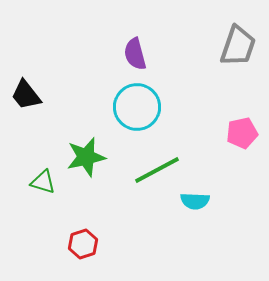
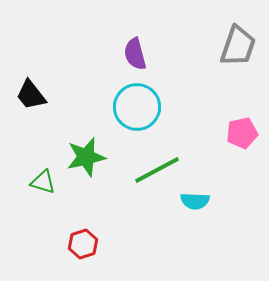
black trapezoid: moved 5 px right
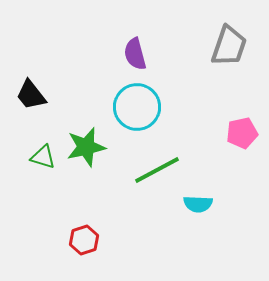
gray trapezoid: moved 9 px left
green star: moved 10 px up
green triangle: moved 25 px up
cyan semicircle: moved 3 px right, 3 px down
red hexagon: moved 1 px right, 4 px up
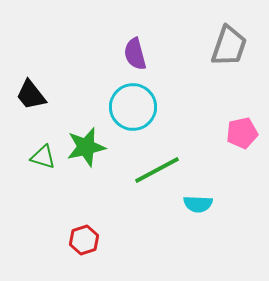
cyan circle: moved 4 px left
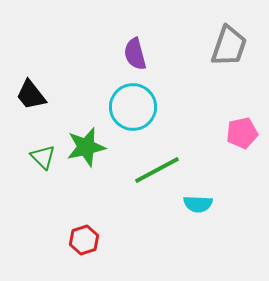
green triangle: rotated 28 degrees clockwise
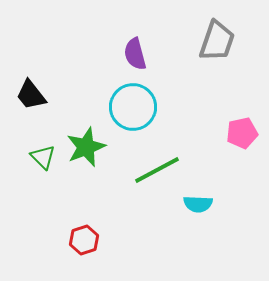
gray trapezoid: moved 12 px left, 5 px up
green star: rotated 9 degrees counterclockwise
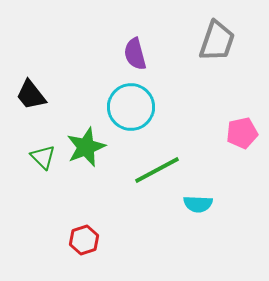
cyan circle: moved 2 px left
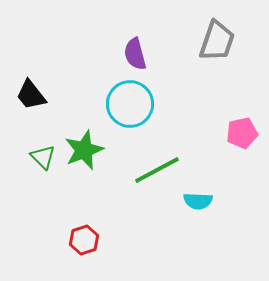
cyan circle: moved 1 px left, 3 px up
green star: moved 2 px left, 3 px down
cyan semicircle: moved 3 px up
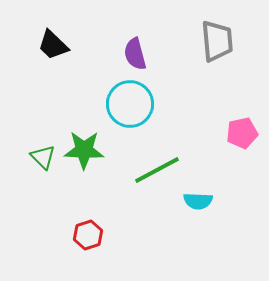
gray trapezoid: rotated 24 degrees counterclockwise
black trapezoid: moved 22 px right, 50 px up; rotated 8 degrees counterclockwise
green star: rotated 24 degrees clockwise
red hexagon: moved 4 px right, 5 px up
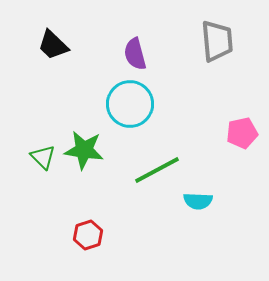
green star: rotated 6 degrees clockwise
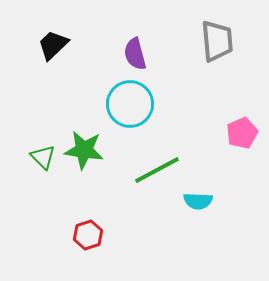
black trapezoid: rotated 92 degrees clockwise
pink pentagon: rotated 12 degrees counterclockwise
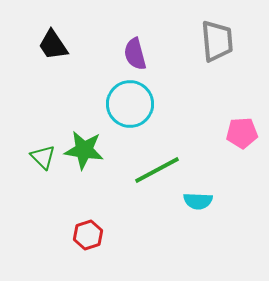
black trapezoid: rotated 80 degrees counterclockwise
pink pentagon: rotated 20 degrees clockwise
